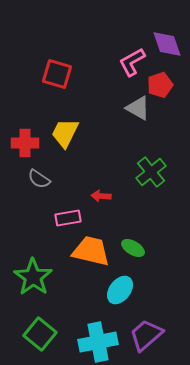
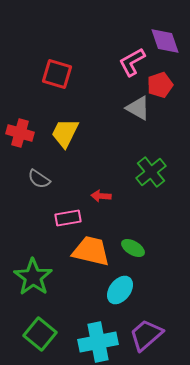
purple diamond: moved 2 px left, 3 px up
red cross: moved 5 px left, 10 px up; rotated 16 degrees clockwise
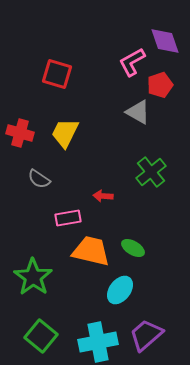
gray triangle: moved 4 px down
red arrow: moved 2 px right
green square: moved 1 px right, 2 px down
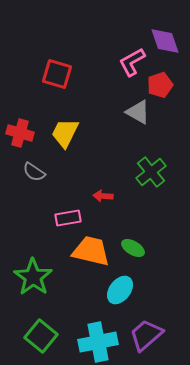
gray semicircle: moved 5 px left, 7 px up
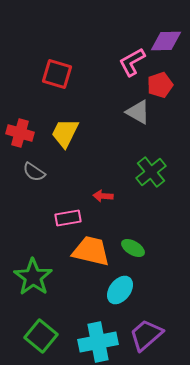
purple diamond: moved 1 px right; rotated 72 degrees counterclockwise
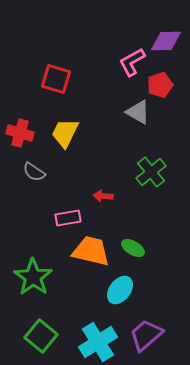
red square: moved 1 px left, 5 px down
cyan cross: rotated 21 degrees counterclockwise
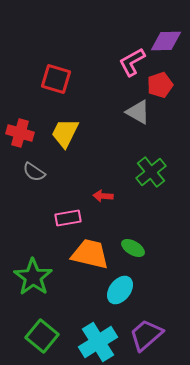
orange trapezoid: moved 1 px left, 3 px down
green square: moved 1 px right
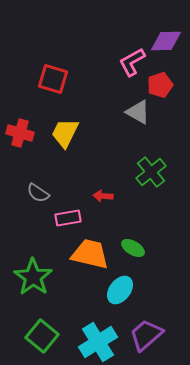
red square: moved 3 px left
gray semicircle: moved 4 px right, 21 px down
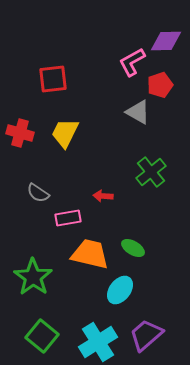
red square: rotated 24 degrees counterclockwise
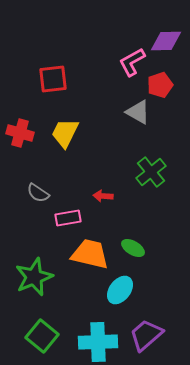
green star: moved 1 px right; rotated 15 degrees clockwise
cyan cross: rotated 30 degrees clockwise
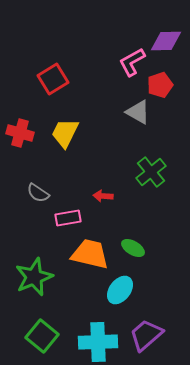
red square: rotated 24 degrees counterclockwise
